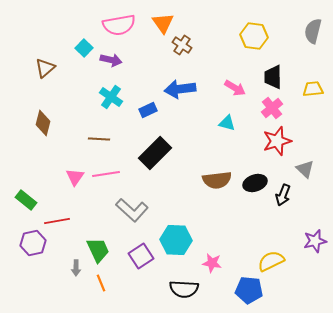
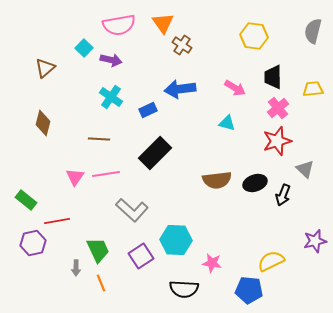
pink cross: moved 6 px right
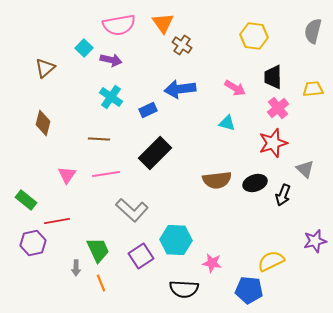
red star: moved 4 px left, 2 px down
pink triangle: moved 8 px left, 2 px up
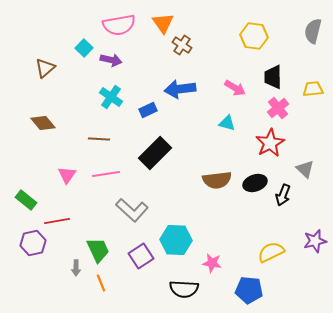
brown diamond: rotated 55 degrees counterclockwise
red star: moved 3 px left; rotated 12 degrees counterclockwise
yellow semicircle: moved 9 px up
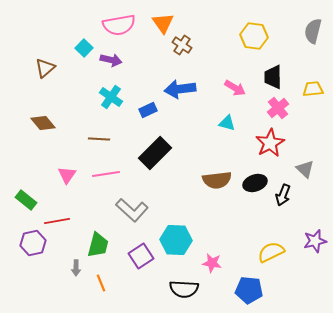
green trapezoid: moved 5 px up; rotated 40 degrees clockwise
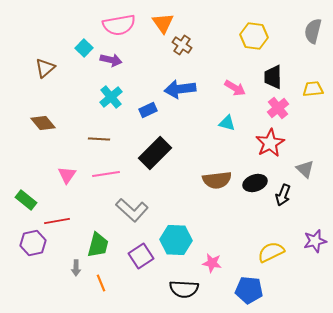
cyan cross: rotated 15 degrees clockwise
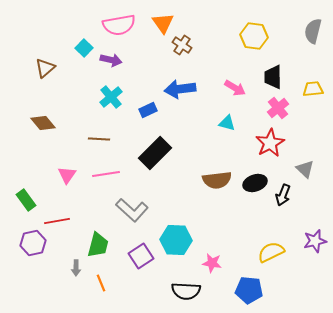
green rectangle: rotated 15 degrees clockwise
black semicircle: moved 2 px right, 2 px down
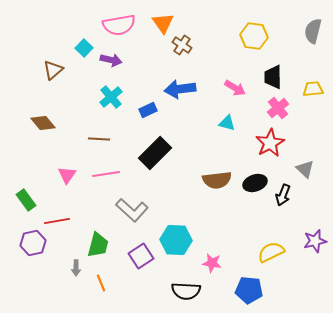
brown triangle: moved 8 px right, 2 px down
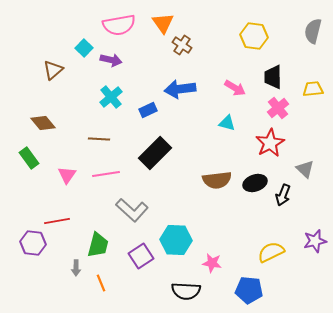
green rectangle: moved 3 px right, 42 px up
purple hexagon: rotated 20 degrees clockwise
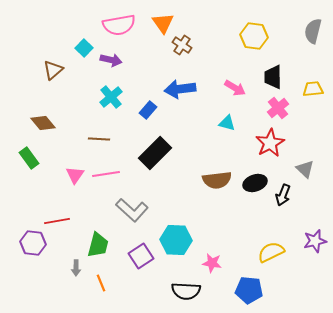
blue rectangle: rotated 24 degrees counterclockwise
pink triangle: moved 8 px right
